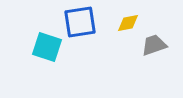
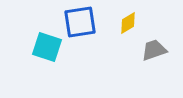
yellow diamond: rotated 20 degrees counterclockwise
gray trapezoid: moved 5 px down
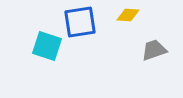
yellow diamond: moved 8 px up; rotated 35 degrees clockwise
cyan square: moved 1 px up
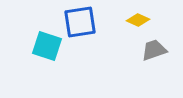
yellow diamond: moved 10 px right, 5 px down; rotated 20 degrees clockwise
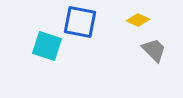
blue square: rotated 20 degrees clockwise
gray trapezoid: rotated 64 degrees clockwise
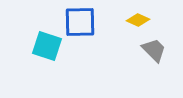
blue square: rotated 12 degrees counterclockwise
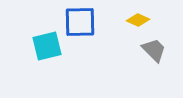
cyan square: rotated 32 degrees counterclockwise
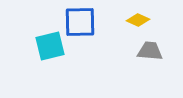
cyan square: moved 3 px right
gray trapezoid: moved 4 px left, 1 px down; rotated 40 degrees counterclockwise
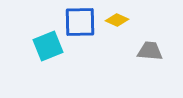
yellow diamond: moved 21 px left
cyan square: moved 2 px left; rotated 8 degrees counterclockwise
